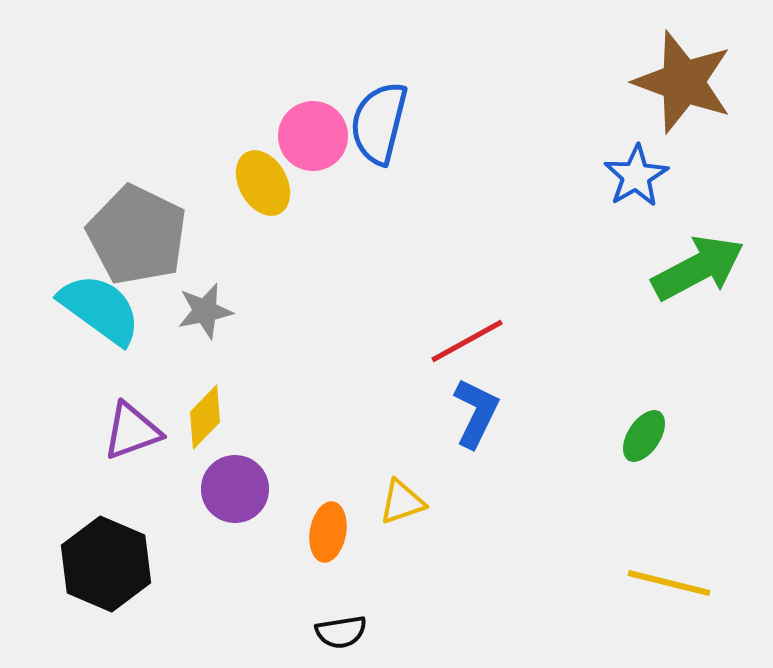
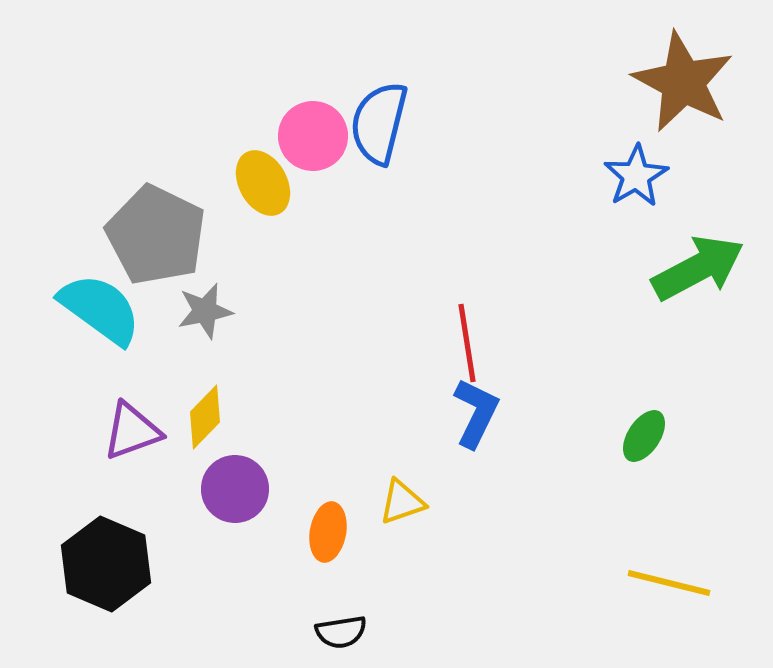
brown star: rotated 8 degrees clockwise
gray pentagon: moved 19 px right
red line: moved 2 px down; rotated 70 degrees counterclockwise
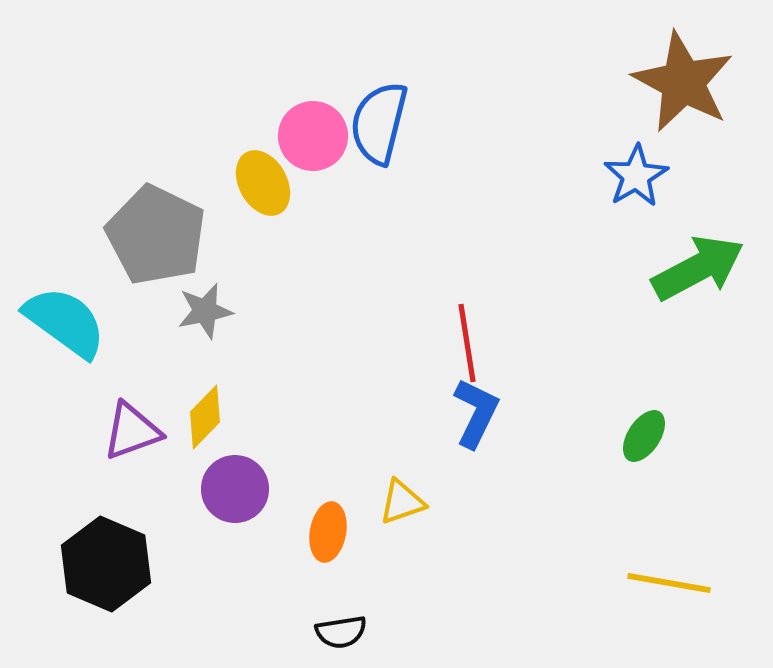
cyan semicircle: moved 35 px left, 13 px down
yellow line: rotated 4 degrees counterclockwise
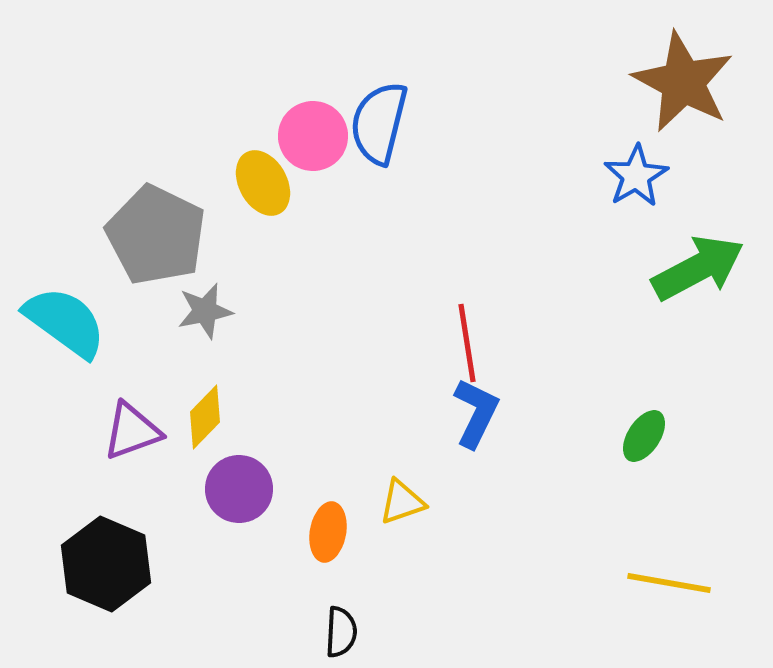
purple circle: moved 4 px right
black semicircle: rotated 78 degrees counterclockwise
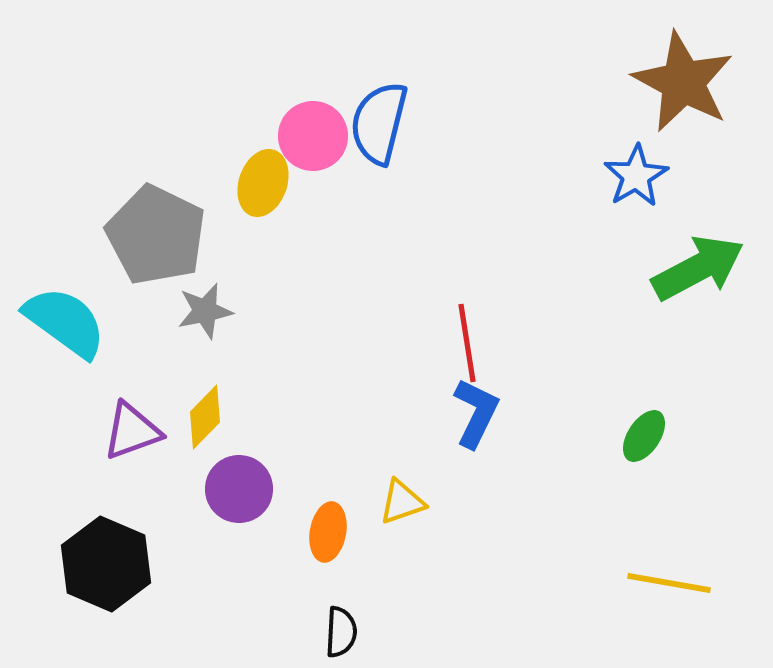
yellow ellipse: rotated 48 degrees clockwise
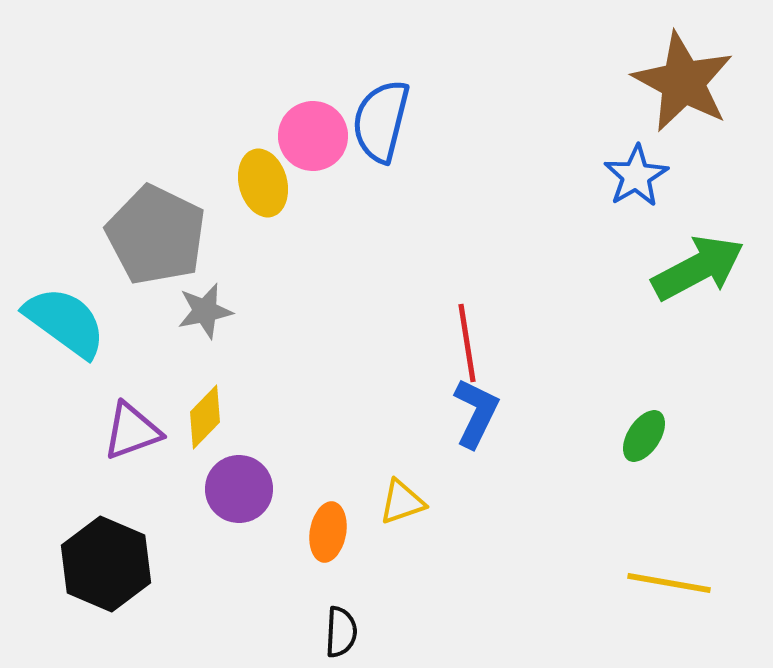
blue semicircle: moved 2 px right, 2 px up
yellow ellipse: rotated 34 degrees counterclockwise
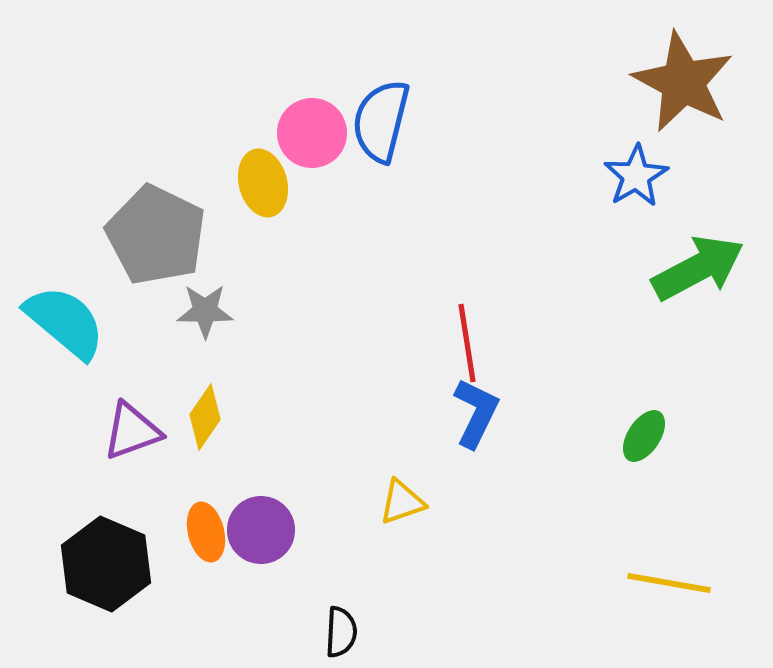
pink circle: moved 1 px left, 3 px up
gray star: rotated 12 degrees clockwise
cyan semicircle: rotated 4 degrees clockwise
yellow diamond: rotated 10 degrees counterclockwise
purple circle: moved 22 px right, 41 px down
orange ellipse: moved 122 px left; rotated 24 degrees counterclockwise
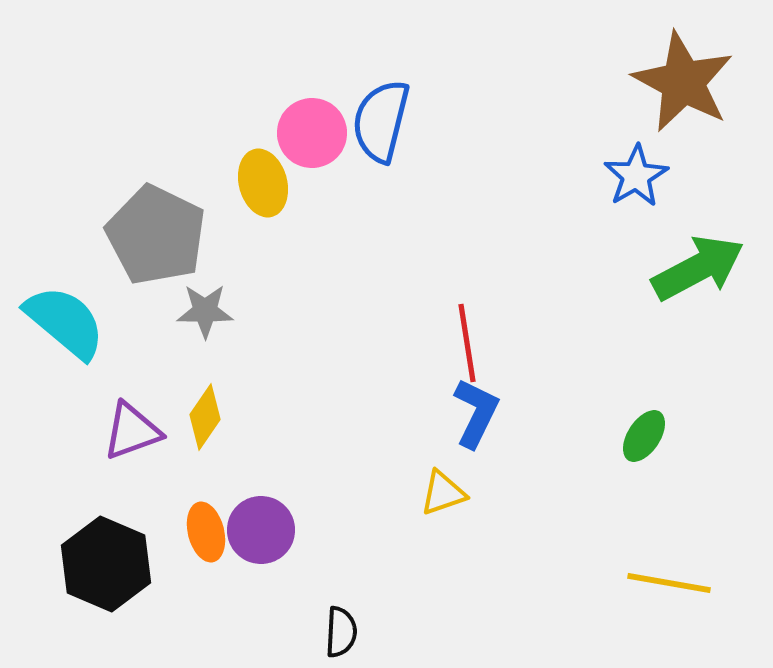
yellow triangle: moved 41 px right, 9 px up
